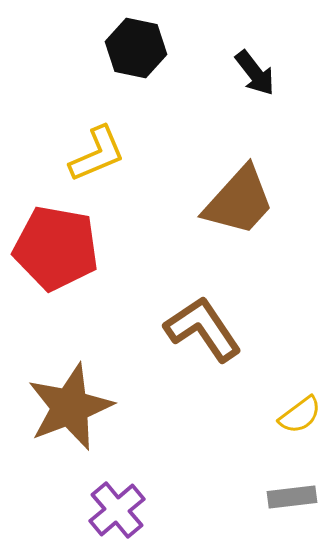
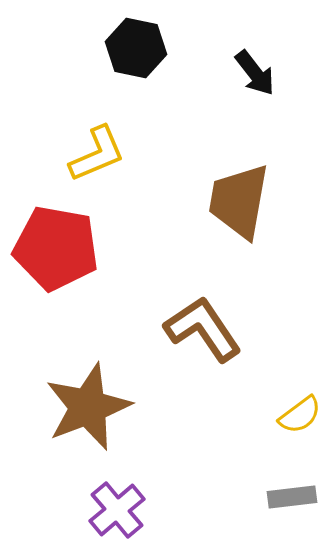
brown trapezoid: rotated 148 degrees clockwise
brown star: moved 18 px right
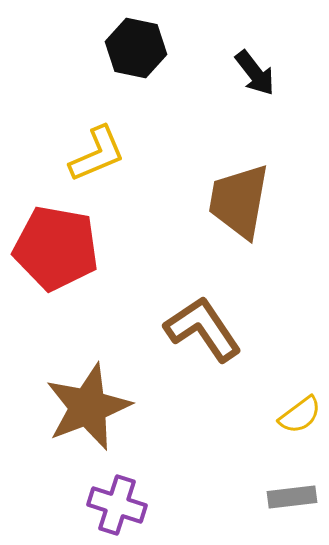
purple cross: moved 5 px up; rotated 32 degrees counterclockwise
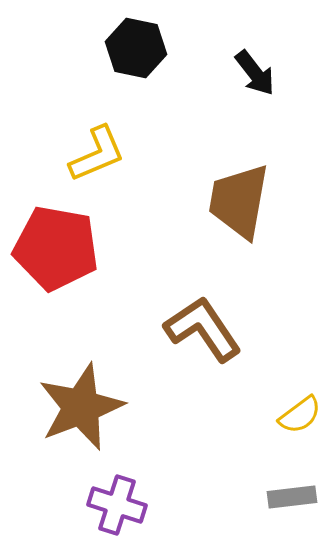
brown star: moved 7 px left
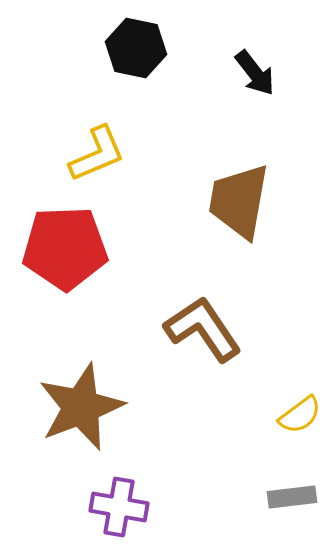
red pentagon: moved 9 px right; rotated 12 degrees counterclockwise
purple cross: moved 2 px right, 2 px down; rotated 8 degrees counterclockwise
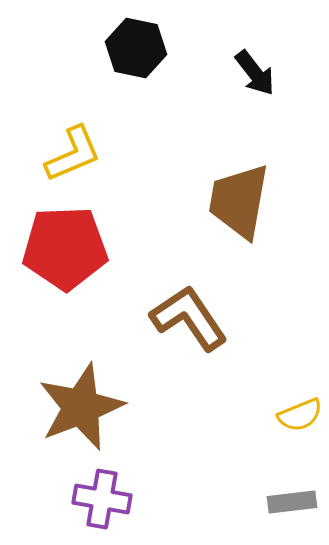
yellow L-shape: moved 24 px left
brown L-shape: moved 14 px left, 11 px up
yellow semicircle: rotated 15 degrees clockwise
gray rectangle: moved 5 px down
purple cross: moved 17 px left, 8 px up
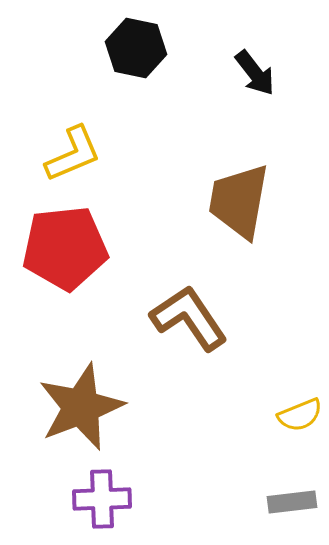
red pentagon: rotated 4 degrees counterclockwise
purple cross: rotated 12 degrees counterclockwise
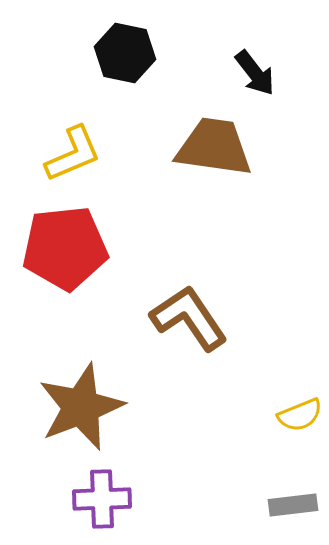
black hexagon: moved 11 px left, 5 px down
brown trapezoid: moved 25 px left, 54 px up; rotated 88 degrees clockwise
gray rectangle: moved 1 px right, 3 px down
